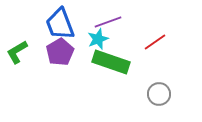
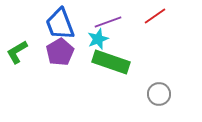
red line: moved 26 px up
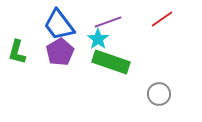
red line: moved 7 px right, 3 px down
blue trapezoid: moved 1 px left, 1 px down; rotated 16 degrees counterclockwise
cyan star: rotated 15 degrees counterclockwise
green L-shape: rotated 45 degrees counterclockwise
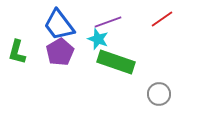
cyan star: rotated 15 degrees counterclockwise
green rectangle: moved 5 px right
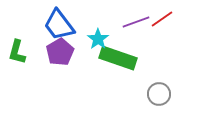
purple line: moved 28 px right
cyan star: rotated 15 degrees clockwise
green rectangle: moved 2 px right, 4 px up
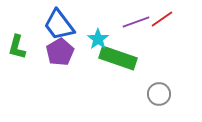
green L-shape: moved 5 px up
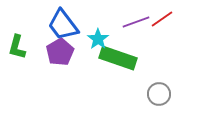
blue trapezoid: moved 4 px right
